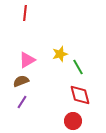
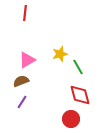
red circle: moved 2 px left, 2 px up
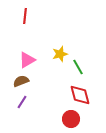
red line: moved 3 px down
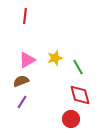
yellow star: moved 5 px left, 4 px down
